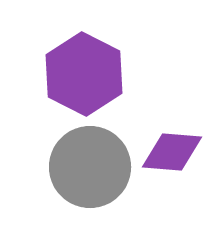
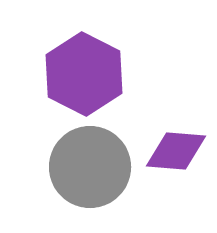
purple diamond: moved 4 px right, 1 px up
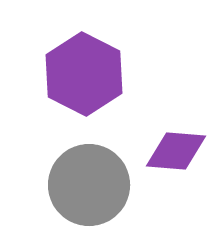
gray circle: moved 1 px left, 18 px down
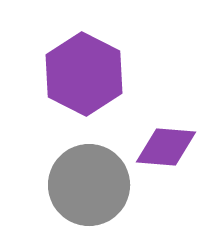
purple diamond: moved 10 px left, 4 px up
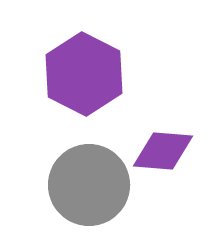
purple diamond: moved 3 px left, 4 px down
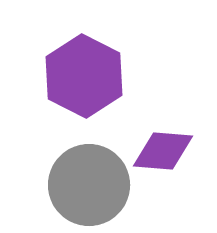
purple hexagon: moved 2 px down
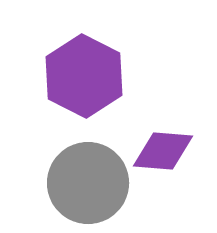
gray circle: moved 1 px left, 2 px up
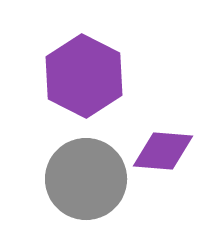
gray circle: moved 2 px left, 4 px up
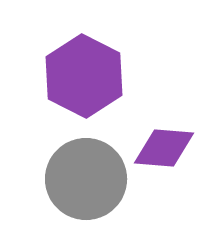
purple diamond: moved 1 px right, 3 px up
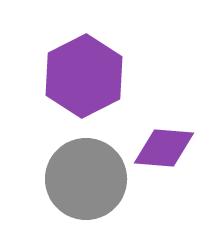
purple hexagon: rotated 6 degrees clockwise
